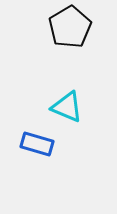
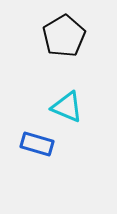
black pentagon: moved 6 px left, 9 px down
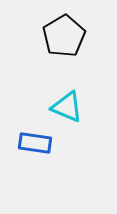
blue rectangle: moved 2 px left, 1 px up; rotated 8 degrees counterclockwise
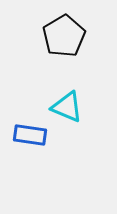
blue rectangle: moved 5 px left, 8 px up
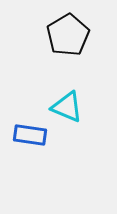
black pentagon: moved 4 px right, 1 px up
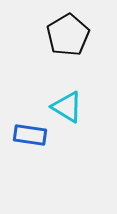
cyan triangle: rotated 8 degrees clockwise
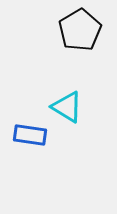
black pentagon: moved 12 px right, 5 px up
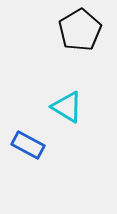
blue rectangle: moved 2 px left, 10 px down; rotated 20 degrees clockwise
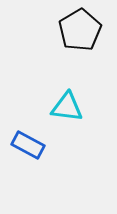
cyan triangle: rotated 24 degrees counterclockwise
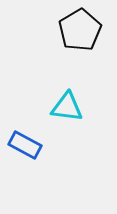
blue rectangle: moved 3 px left
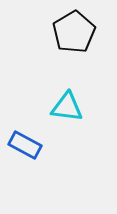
black pentagon: moved 6 px left, 2 px down
